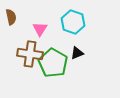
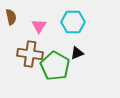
cyan hexagon: rotated 20 degrees counterclockwise
pink triangle: moved 1 px left, 3 px up
green pentagon: moved 2 px right, 3 px down
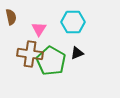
pink triangle: moved 3 px down
green pentagon: moved 4 px left, 5 px up
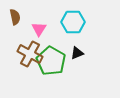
brown semicircle: moved 4 px right
brown cross: rotated 20 degrees clockwise
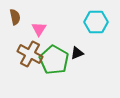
cyan hexagon: moved 23 px right
green pentagon: moved 3 px right, 1 px up
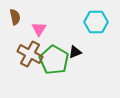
black triangle: moved 2 px left, 1 px up
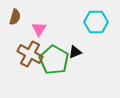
brown semicircle: rotated 28 degrees clockwise
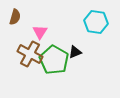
cyan hexagon: rotated 10 degrees clockwise
pink triangle: moved 1 px right, 3 px down
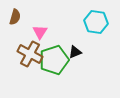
green pentagon: rotated 24 degrees clockwise
